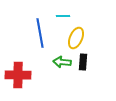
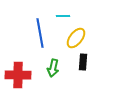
yellow ellipse: rotated 15 degrees clockwise
green arrow: moved 9 px left, 6 px down; rotated 84 degrees counterclockwise
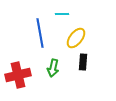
cyan line: moved 1 px left, 2 px up
red cross: rotated 15 degrees counterclockwise
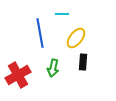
red cross: rotated 15 degrees counterclockwise
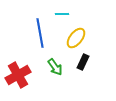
black rectangle: rotated 21 degrees clockwise
green arrow: moved 2 px right, 1 px up; rotated 48 degrees counterclockwise
